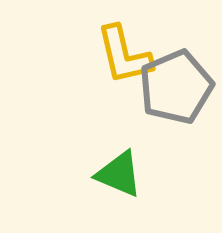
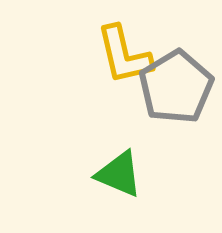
gray pentagon: rotated 8 degrees counterclockwise
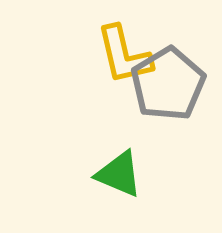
gray pentagon: moved 8 px left, 3 px up
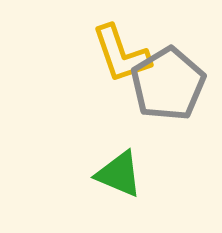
yellow L-shape: moved 3 px left, 1 px up; rotated 6 degrees counterclockwise
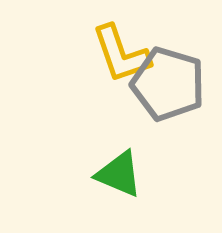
gray pentagon: rotated 24 degrees counterclockwise
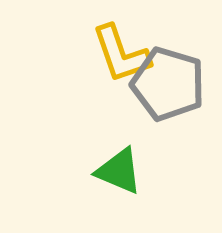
green triangle: moved 3 px up
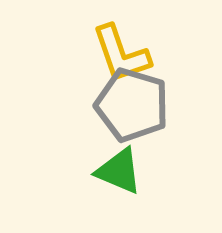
gray pentagon: moved 36 px left, 21 px down
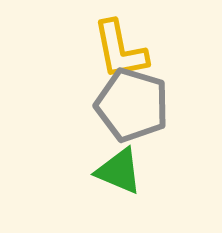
yellow L-shape: moved 1 px left, 4 px up; rotated 8 degrees clockwise
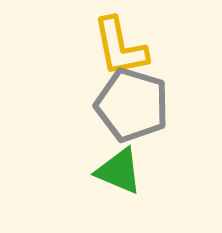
yellow L-shape: moved 3 px up
